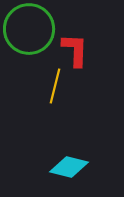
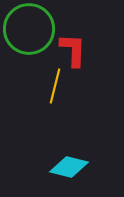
red L-shape: moved 2 px left
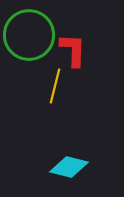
green circle: moved 6 px down
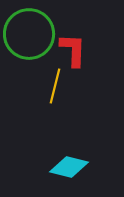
green circle: moved 1 px up
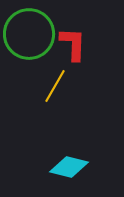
red L-shape: moved 6 px up
yellow line: rotated 16 degrees clockwise
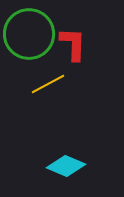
yellow line: moved 7 px left, 2 px up; rotated 32 degrees clockwise
cyan diamond: moved 3 px left, 1 px up; rotated 9 degrees clockwise
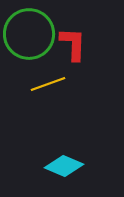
yellow line: rotated 8 degrees clockwise
cyan diamond: moved 2 px left
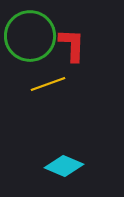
green circle: moved 1 px right, 2 px down
red L-shape: moved 1 px left, 1 px down
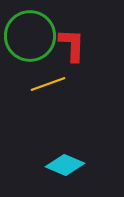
cyan diamond: moved 1 px right, 1 px up
